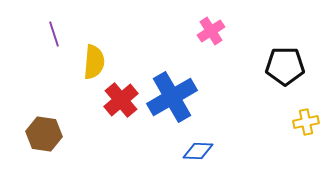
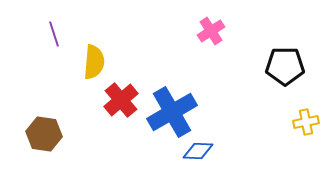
blue cross: moved 15 px down
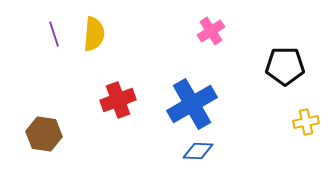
yellow semicircle: moved 28 px up
red cross: moved 3 px left; rotated 20 degrees clockwise
blue cross: moved 20 px right, 8 px up
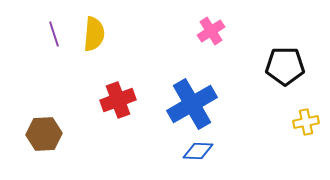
brown hexagon: rotated 12 degrees counterclockwise
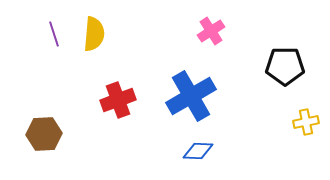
blue cross: moved 1 px left, 8 px up
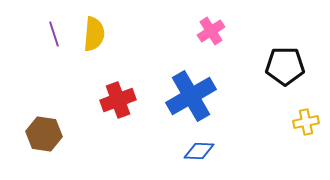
brown hexagon: rotated 12 degrees clockwise
blue diamond: moved 1 px right
